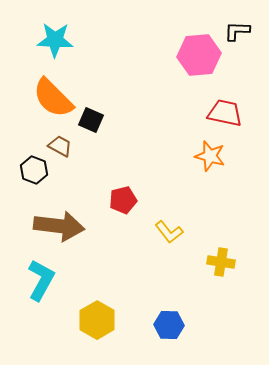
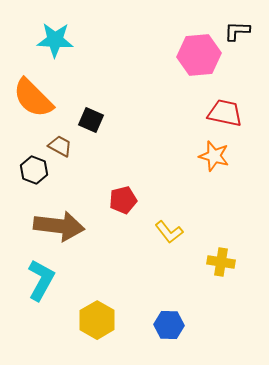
orange semicircle: moved 20 px left
orange star: moved 4 px right
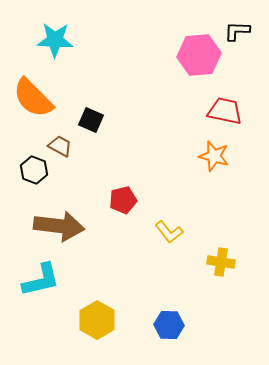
red trapezoid: moved 2 px up
cyan L-shape: rotated 48 degrees clockwise
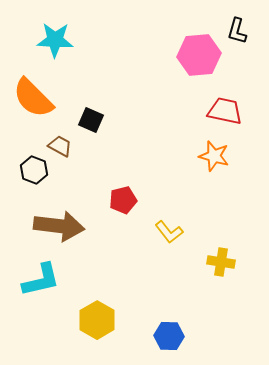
black L-shape: rotated 76 degrees counterclockwise
blue hexagon: moved 11 px down
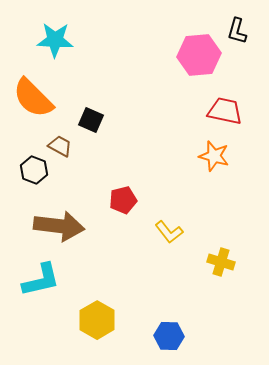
yellow cross: rotated 8 degrees clockwise
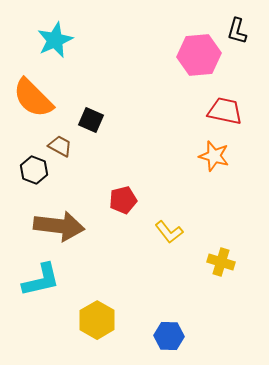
cyan star: rotated 27 degrees counterclockwise
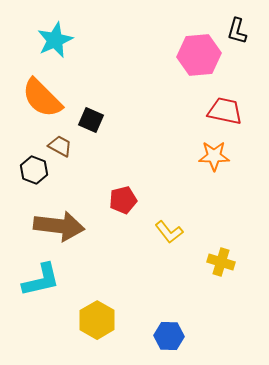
orange semicircle: moved 9 px right
orange star: rotated 16 degrees counterclockwise
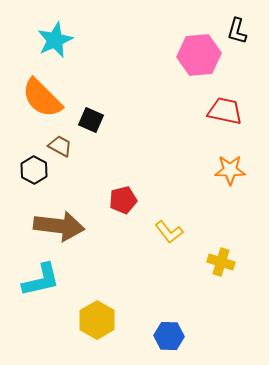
orange star: moved 16 px right, 14 px down
black hexagon: rotated 8 degrees clockwise
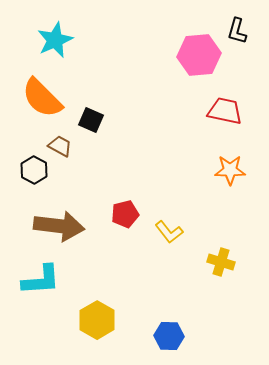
red pentagon: moved 2 px right, 14 px down
cyan L-shape: rotated 9 degrees clockwise
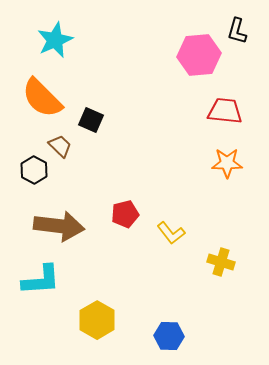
red trapezoid: rotated 6 degrees counterclockwise
brown trapezoid: rotated 15 degrees clockwise
orange star: moved 3 px left, 7 px up
yellow L-shape: moved 2 px right, 1 px down
